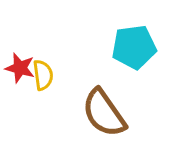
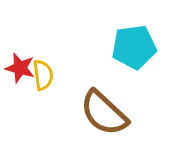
brown semicircle: rotated 12 degrees counterclockwise
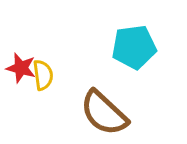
red star: moved 1 px right
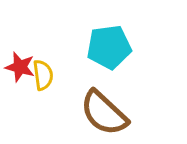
cyan pentagon: moved 25 px left
red star: moved 1 px left, 1 px up
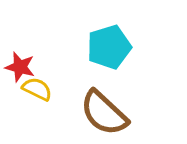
cyan pentagon: rotated 9 degrees counterclockwise
yellow semicircle: moved 6 px left, 14 px down; rotated 56 degrees counterclockwise
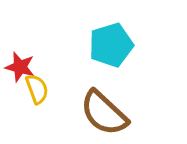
cyan pentagon: moved 2 px right, 2 px up
yellow semicircle: rotated 44 degrees clockwise
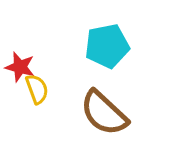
cyan pentagon: moved 4 px left, 1 px down; rotated 6 degrees clockwise
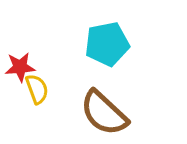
cyan pentagon: moved 2 px up
red star: rotated 20 degrees counterclockwise
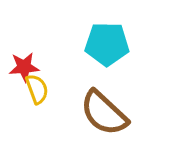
cyan pentagon: rotated 12 degrees clockwise
red star: moved 4 px right
